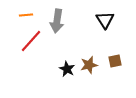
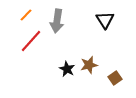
orange line: rotated 40 degrees counterclockwise
brown square: moved 17 px down; rotated 24 degrees counterclockwise
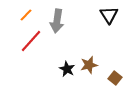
black triangle: moved 4 px right, 5 px up
brown square: rotated 16 degrees counterclockwise
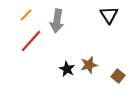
brown square: moved 3 px right, 2 px up
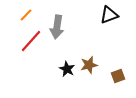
black triangle: rotated 42 degrees clockwise
gray arrow: moved 6 px down
brown square: rotated 32 degrees clockwise
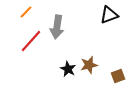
orange line: moved 3 px up
black star: moved 1 px right
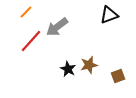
gray arrow: rotated 45 degrees clockwise
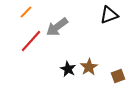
brown star: moved 2 px down; rotated 18 degrees counterclockwise
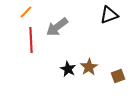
red line: moved 1 px up; rotated 45 degrees counterclockwise
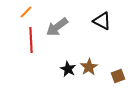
black triangle: moved 7 px left, 6 px down; rotated 48 degrees clockwise
